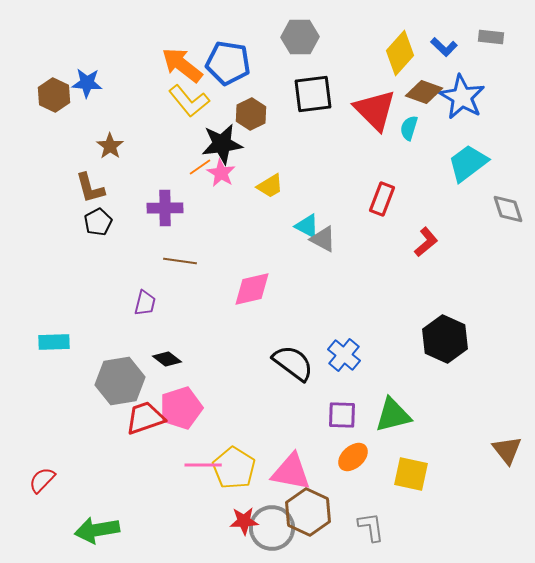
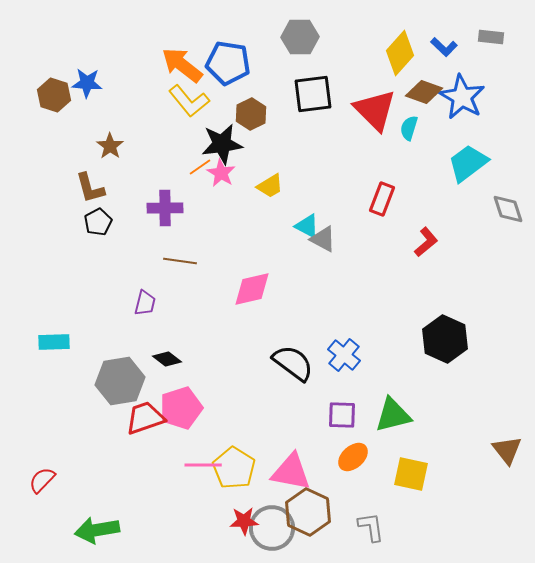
brown hexagon at (54, 95): rotated 8 degrees counterclockwise
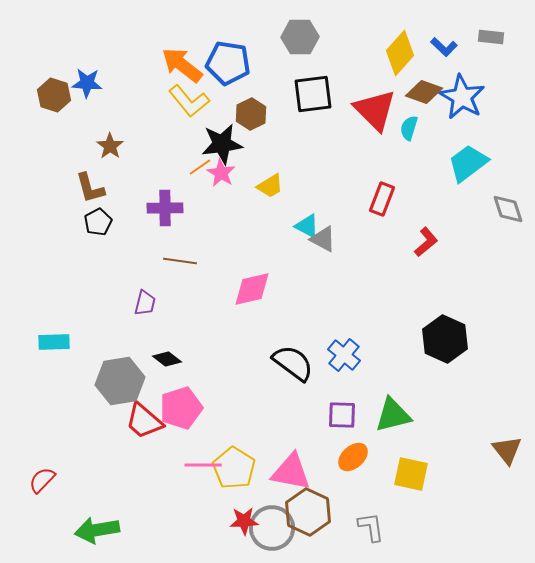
red trapezoid at (145, 418): moved 1 px left, 3 px down; rotated 120 degrees counterclockwise
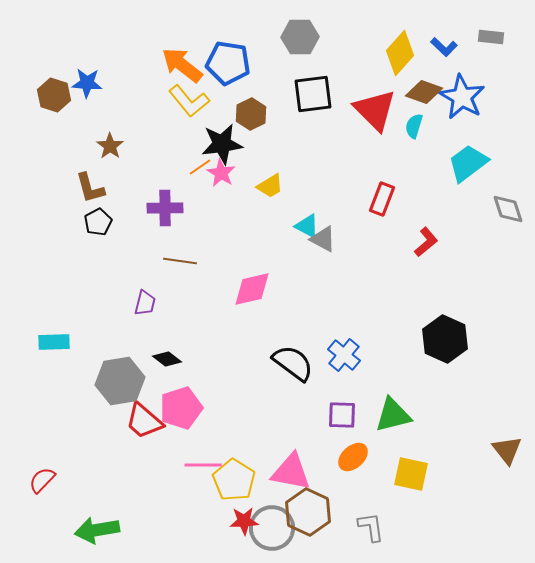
cyan semicircle at (409, 128): moved 5 px right, 2 px up
yellow pentagon at (234, 468): moved 12 px down
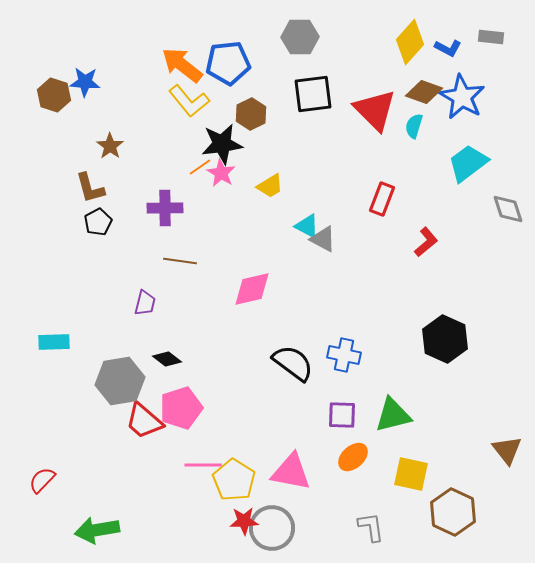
blue L-shape at (444, 47): moved 4 px right, 1 px down; rotated 16 degrees counterclockwise
yellow diamond at (400, 53): moved 10 px right, 11 px up
blue pentagon at (228, 63): rotated 15 degrees counterclockwise
blue star at (87, 83): moved 2 px left, 1 px up
blue cross at (344, 355): rotated 28 degrees counterclockwise
brown hexagon at (308, 512): moved 145 px right
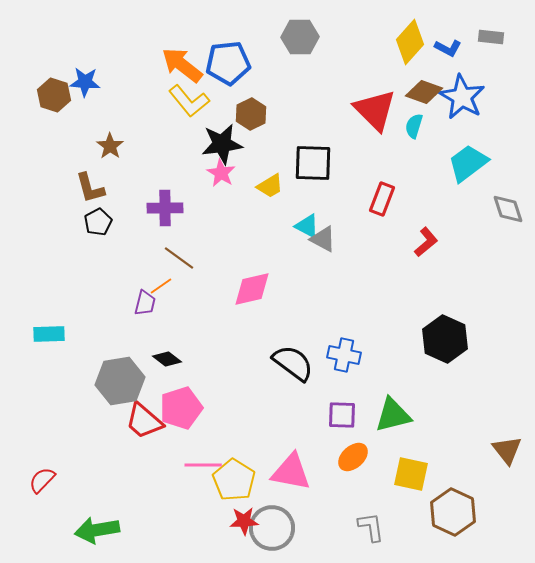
black square at (313, 94): moved 69 px down; rotated 9 degrees clockwise
orange line at (200, 167): moved 39 px left, 119 px down
brown line at (180, 261): moved 1 px left, 3 px up; rotated 28 degrees clockwise
cyan rectangle at (54, 342): moved 5 px left, 8 px up
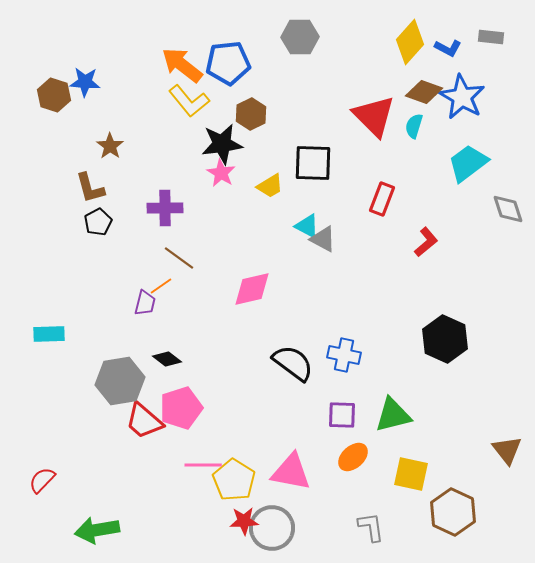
red triangle at (375, 110): moved 1 px left, 6 px down
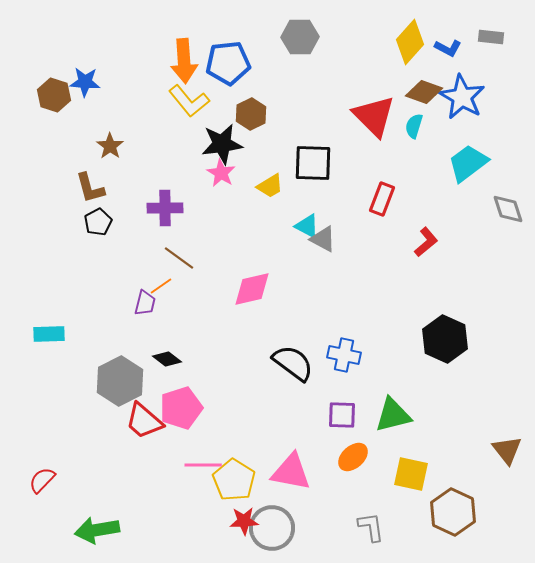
orange arrow at (182, 65): moved 2 px right, 4 px up; rotated 132 degrees counterclockwise
gray hexagon at (120, 381): rotated 18 degrees counterclockwise
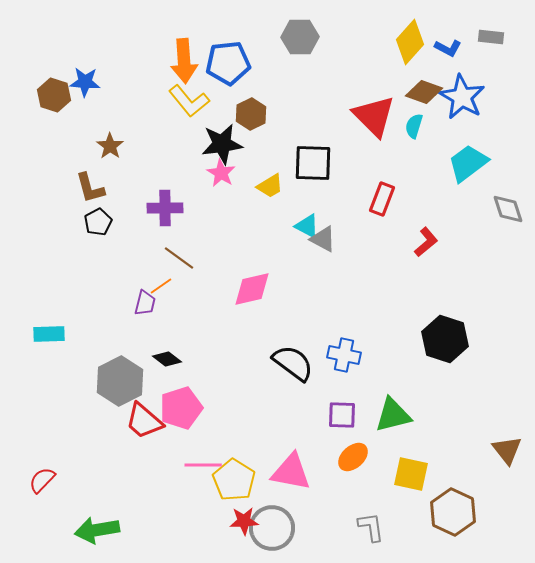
black hexagon at (445, 339): rotated 6 degrees counterclockwise
